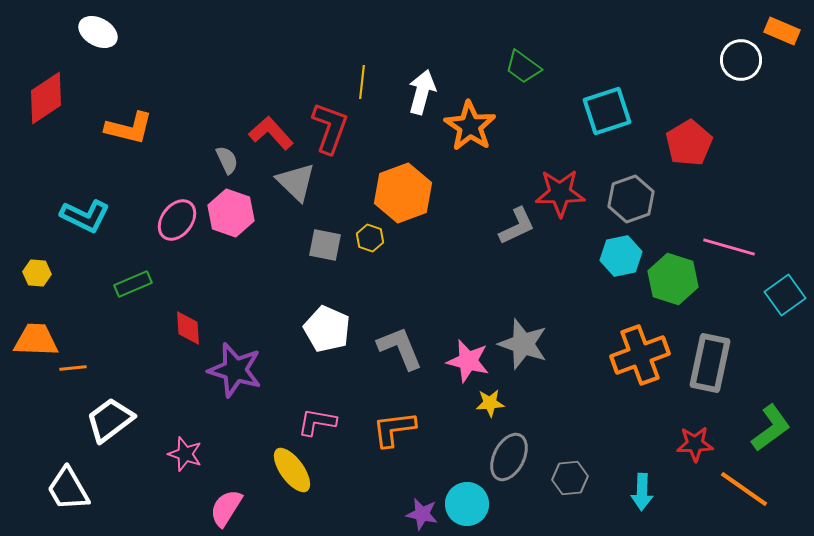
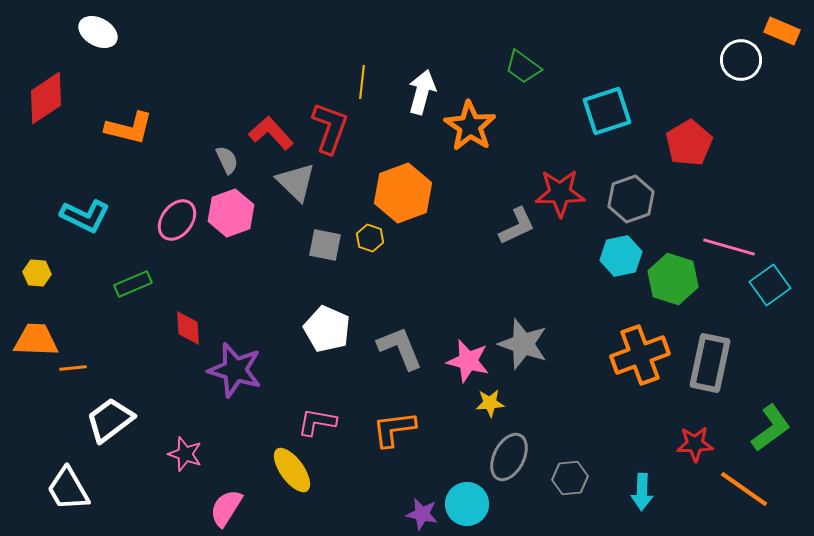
pink hexagon at (231, 213): rotated 21 degrees clockwise
cyan square at (785, 295): moved 15 px left, 10 px up
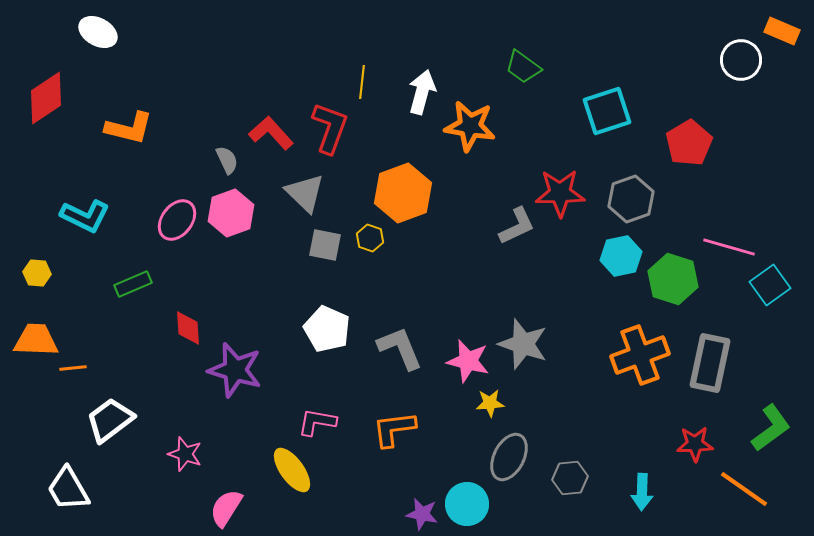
orange star at (470, 126): rotated 24 degrees counterclockwise
gray triangle at (296, 182): moved 9 px right, 11 px down
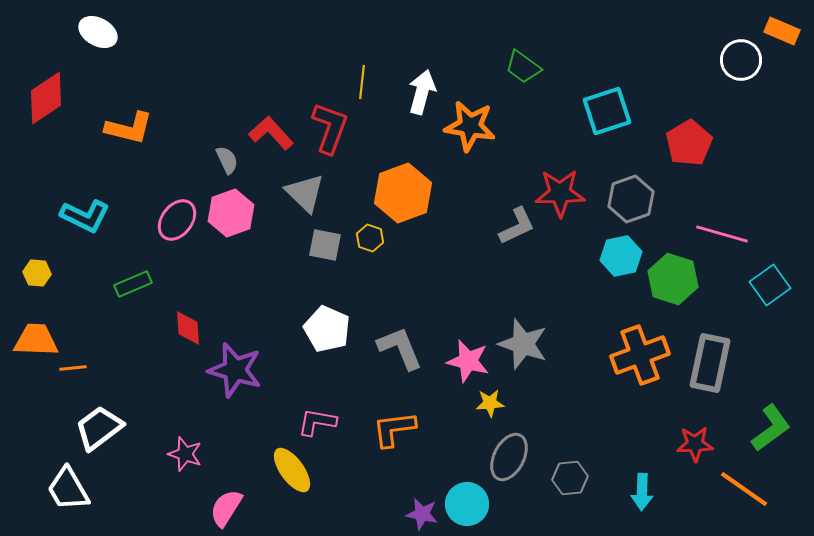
pink line at (729, 247): moved 7 px left, 13 px up
white trapezoid at (110, 420): moved 11 px left, 8 px down
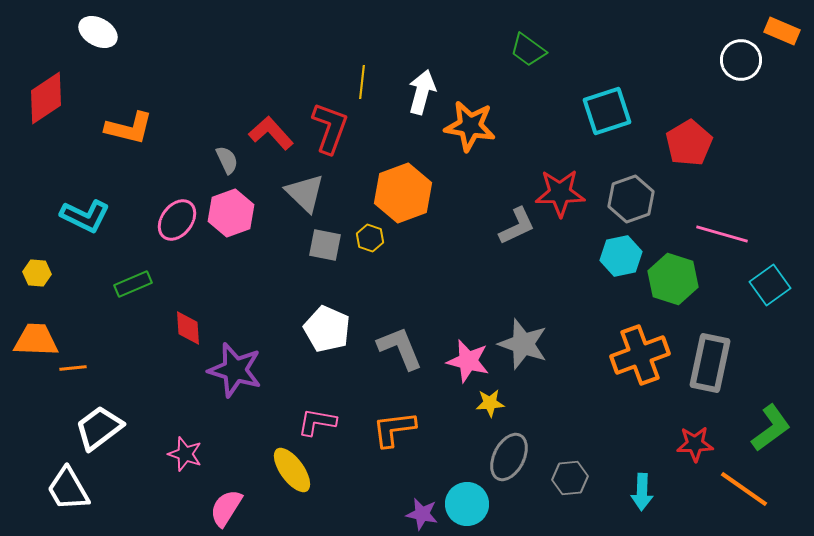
green trapezoid at (523, 67): moved 5 px right, 17 px up
